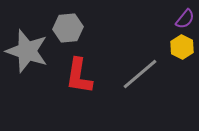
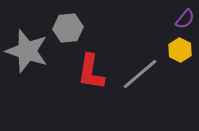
yellow hexagon: moved 2 px left, 3 px down
red L-shape: moved 12 px right, 4 px up
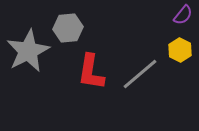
purple semicircle: moved 2 px left, 4 px up
gray star: moved 1 px right; rotated 27 degrees clockwise
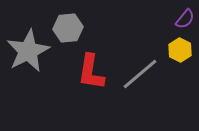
purple semicircle: moved 2 px right, 4 px down
